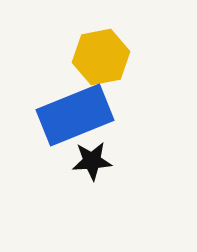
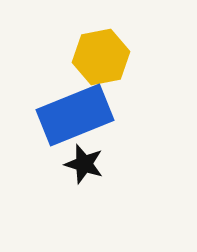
black star: moved 8 px left, 3 px down; rotated 21 degrees clockwise
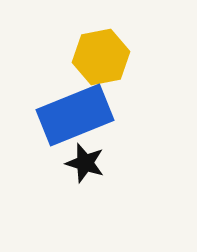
black star: moved 1 px right, 1 px up
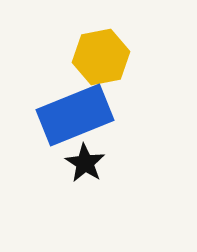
black star: rotated 15 degrees clockwise
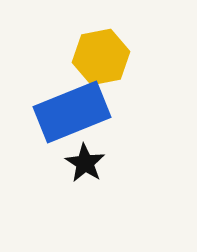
blue rectangle: moved 3 px left, 3 px up
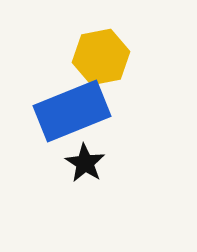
blue rectangle: moved 1 px up
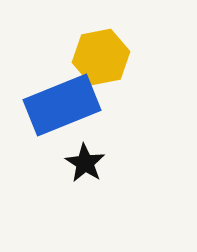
blue rectangle: moved 10 px left, 6 px up
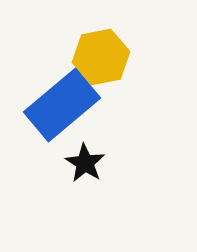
blue rectangle: rotated 18 degrees counterclockwise
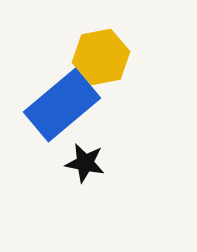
black star: rotated 21 degrees counterclockwise
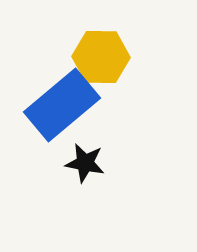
yellow hexagon: rotated 12 degrees clockwise
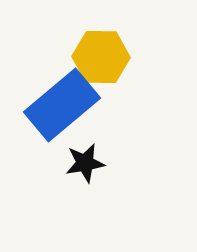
black star: rotated 21 degrees counterclockwise
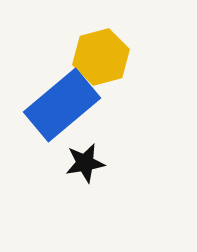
yellow hexagon: rotated 16 degrees counterclockwise
